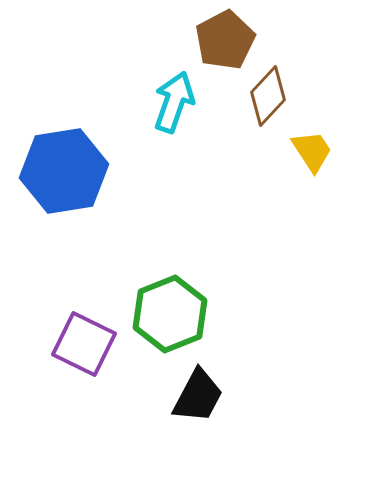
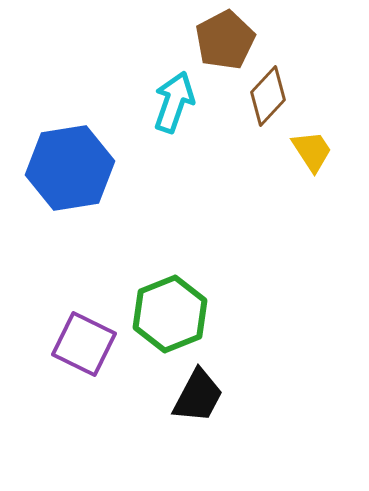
blue hexagon: moved 6 px right, 3 px up
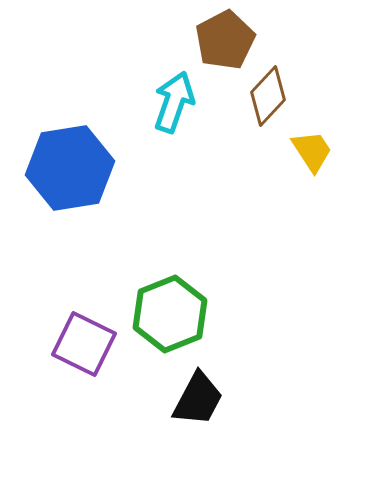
black trapezoid: moved 3 px down
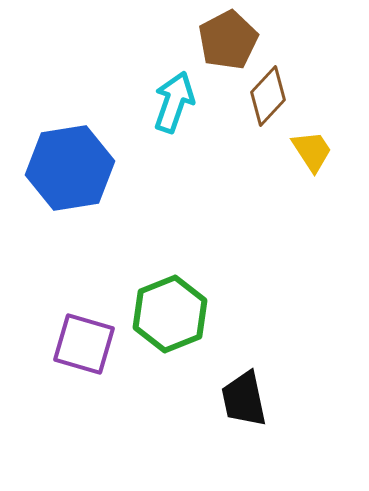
brown pentagon: moved 3 px right
purple square: rotated 10 degrees counterclockwise
black trapezoid: moved 46 px right; rotated 140 degrees clockwise
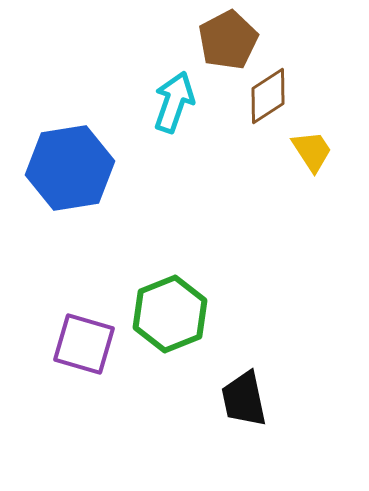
brown diamond: rotated 14 degrees clockwise
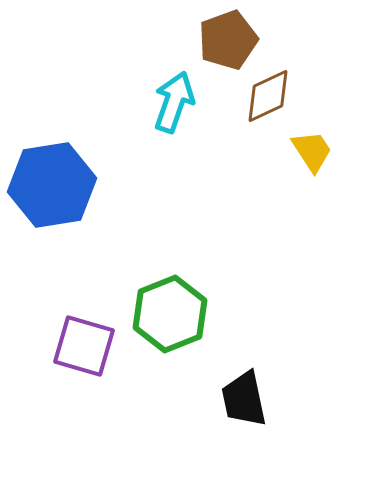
brown pentagon: rotated 8 degrees clockwise
brown diamond: rotated 8 degrees clockwise
blue hexagon: moved 18 px left, 17 px down
purple square: moved 2 px down
